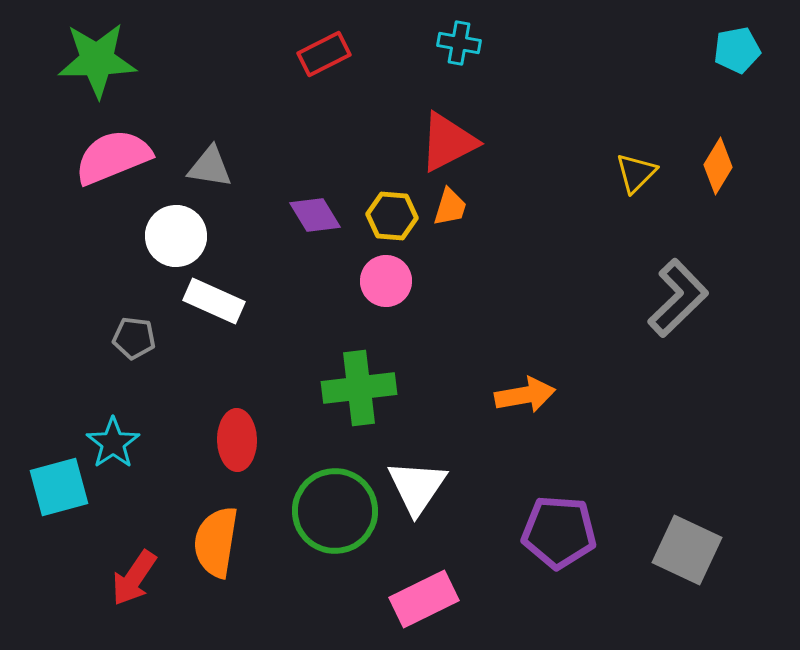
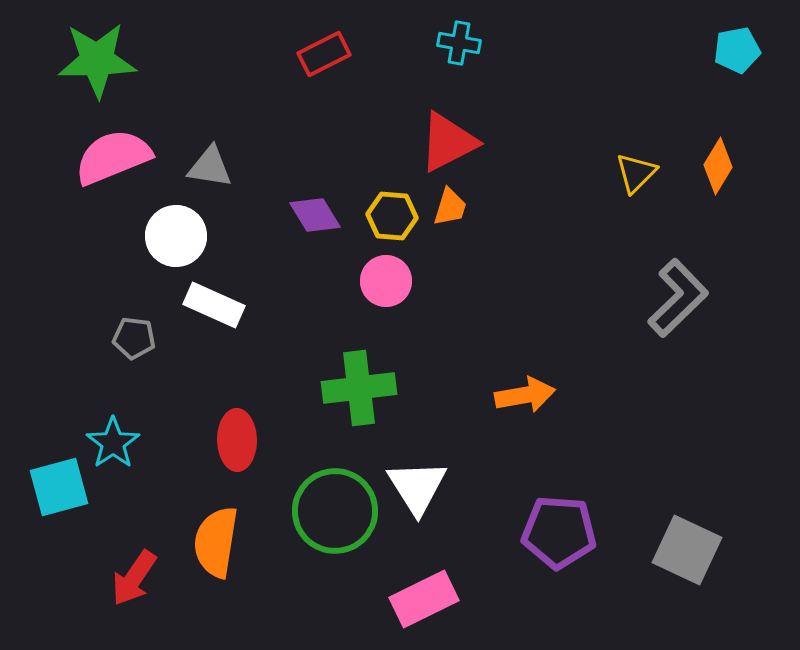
white rectangle: moved 4 px down
white triangle: rotated 6 degrees counterclockwise
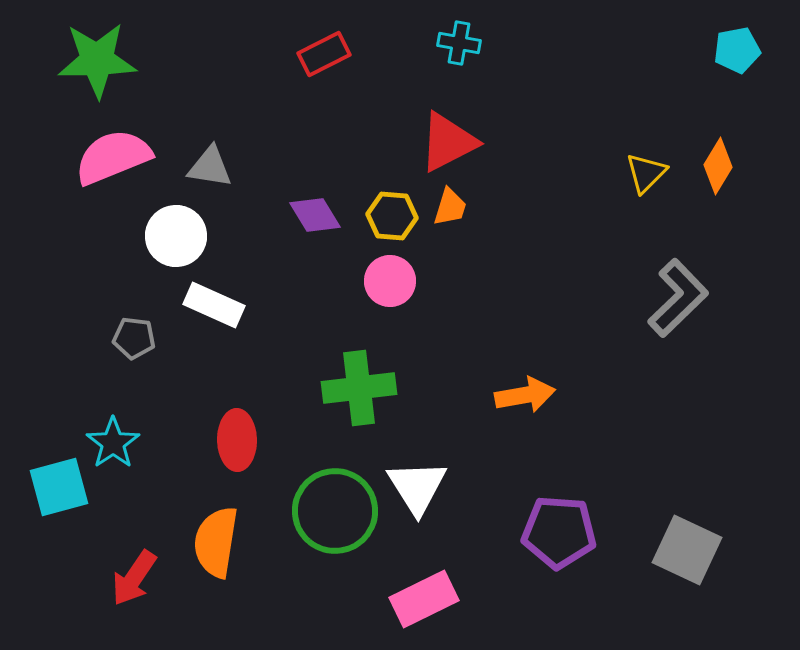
yellow triangle: moved 10 px right
pink circle: moved 4 px right
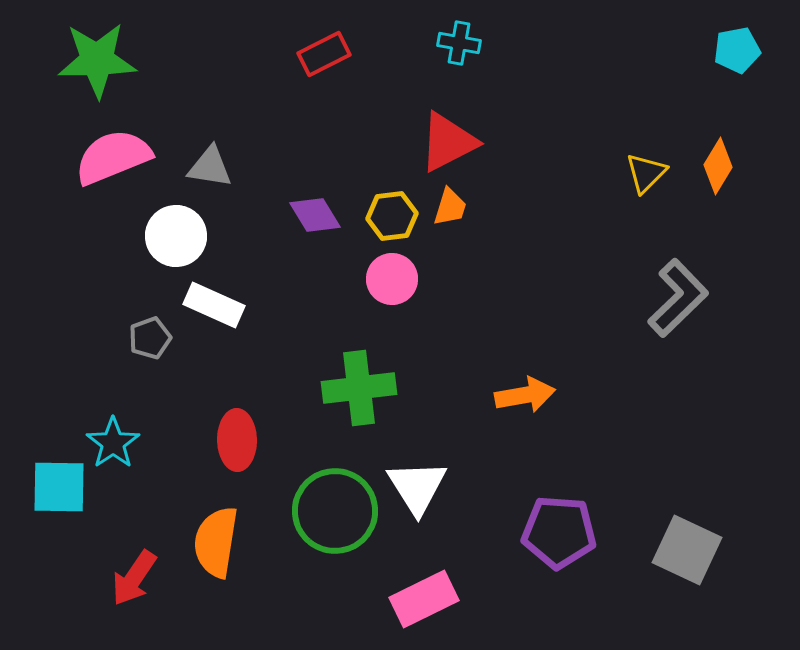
yellow hexagon: rotated 12 degrees counterclockwise
pink circle: moved 2 px right, 2 px up
gray pentagon: moved 16 px right; rotated 27 degrees counterclockwise
cyan square: rotated 16 degrees clockwise
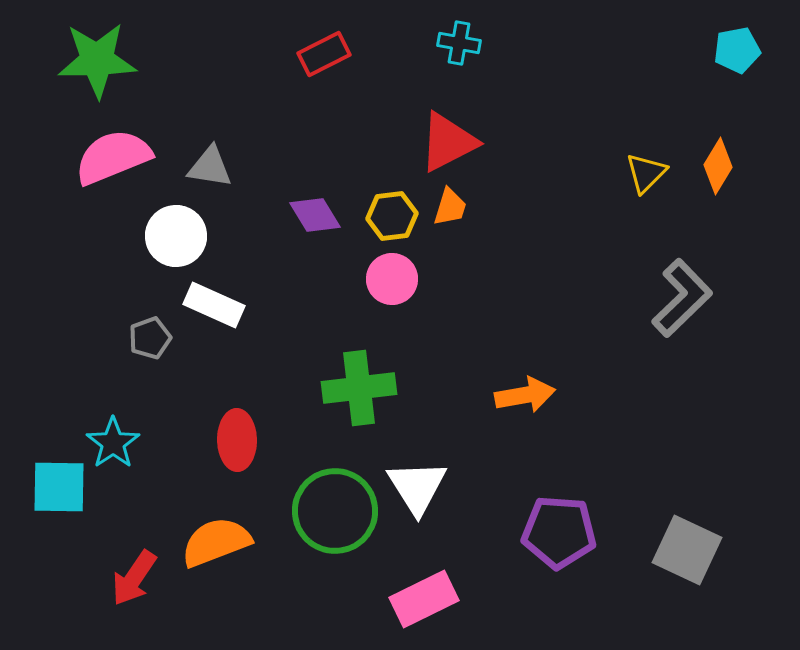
gray L-shape: moved 4 px right
orange semicircle: rotated 60 degrees clockwise
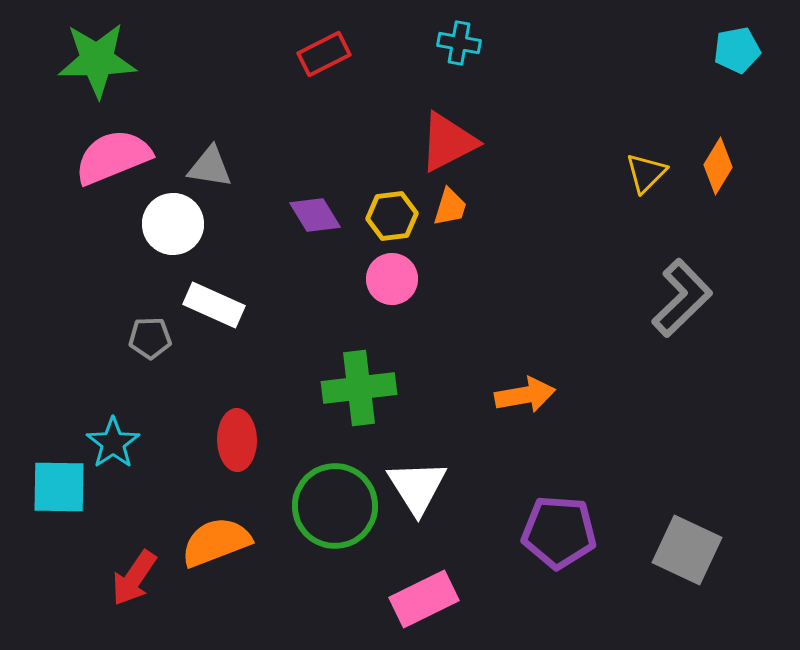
white circle: moved 3 px left, 12 px up
gray pentagon: rotated 18 degrees clockwise
green circle: moved 5 px up
